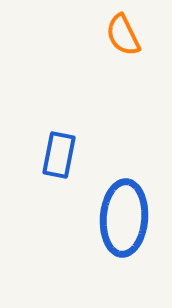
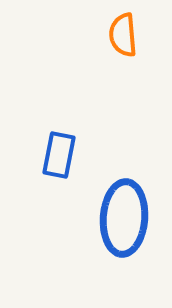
orange semicircle: rotated 21 degrees clockwise
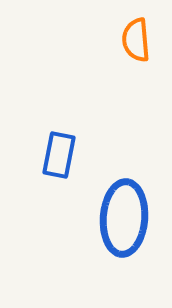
orange semicircle: moved 13 px right, 5 px down
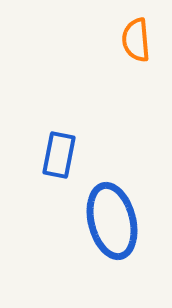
blue ellipse: moved 12 px left, 3 px down; rotated 18 degrees counterclockwise
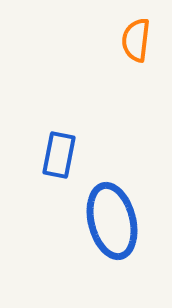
orange semicircle: rotated 12 degrees clockwise
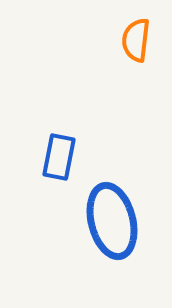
blue rectangle: moved 2 px down
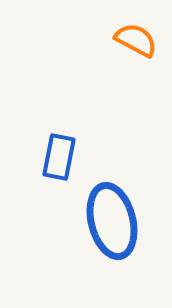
orange semicircle: rotated 111 degrees clockwise
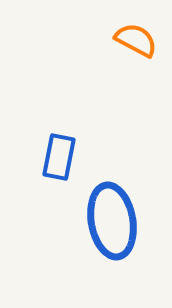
blue ellipse: rotated 4 degrees clockwise
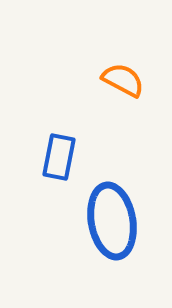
orange semicircle: moved 13 px left, 40 px down
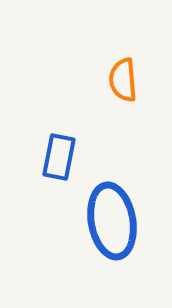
orange semicircle: rotated 123 degrees counterclockwise
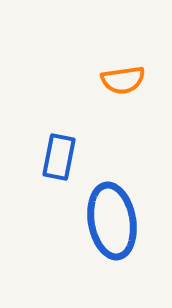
orange semicircle: rotated 93 degrees counterclockwise
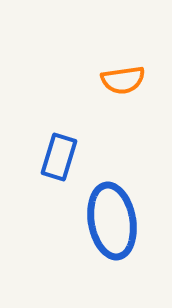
blue rectangle: rotated 6 degrees clockwise
